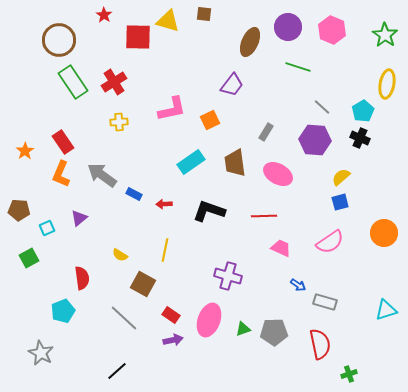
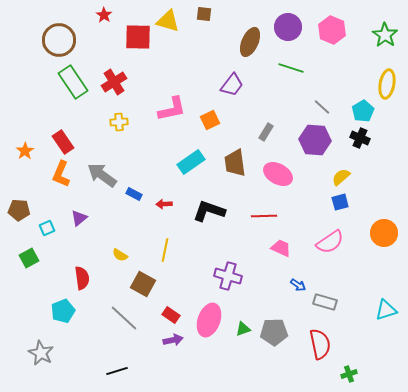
green line at (298, 67): moved 7 px left, 1 px down
black line at (117, 371): rotated 25 degrees clockwise
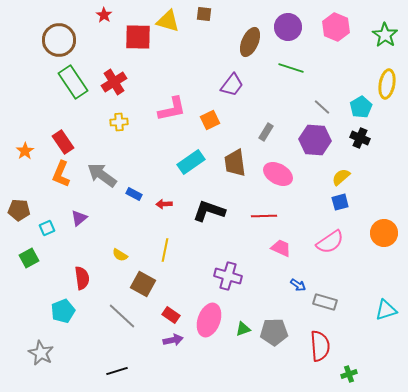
pink hexagon at (332, 30): moved 4 px right, 3 px up
cyan pentagon at (363, 111): moved 2 px left, 4 px up
gray line at (124, 318): moved 2 px left, 2 px up
red semicircle at (320, 344): moved 2 px down; rotated 8 degrees clockwise
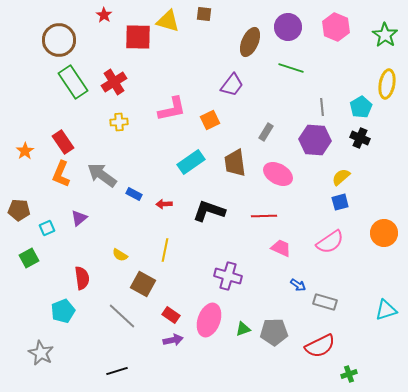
gray line at (322, 107): rotated 42 degrees clockwise
red semicircle at (320, 346): rotated 68 degrees clockwise
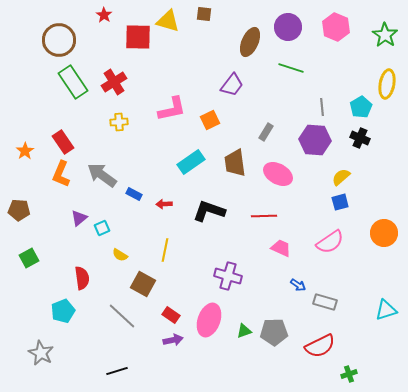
cyan square at (47, 228): moved 55 px right
green triangle at (243, 329): moved 1 px right, 2 px down
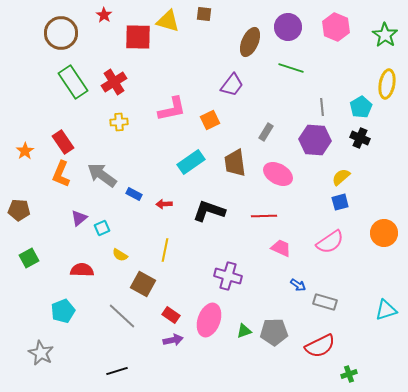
brown circle at (59, 40): moved 2 px right, 7 px up
red semicircle at (82, 278): moved 8 px up; rotated 80 degrees counterclockwise
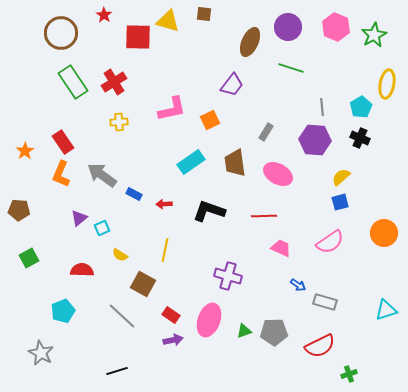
green star at (385, 35): moved 11 px left; rotated 10 degrees clockwise
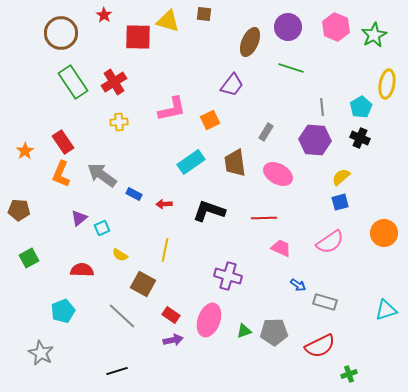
red line at (264, 216): moved 2 px down
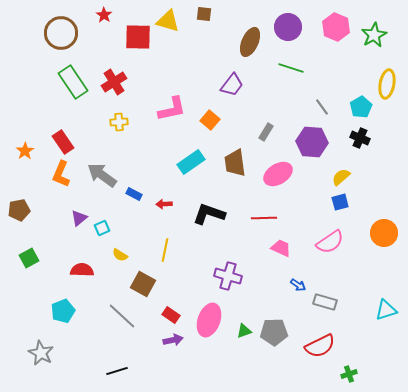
gray line at (322, 107): rotated 30 degrees counterclockwise
orange square at (210, 120): rotated 24 degrees counterclockwise
purple hexagon at (315, 140): moved 3 px left, 2 px down
pink ellipse at (278, 174): rotated 60 degrees counterclockwise
brown pentagon at (19, 210): rotated 15 degrees counterclockwise
black L-shape at (209, 211): moved 3 px down
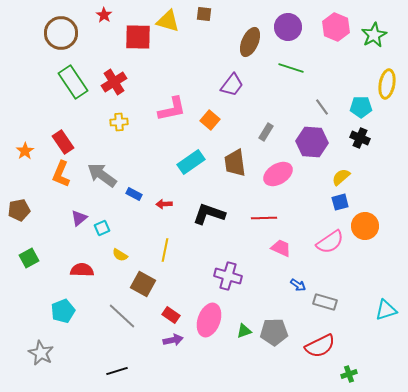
cyan pentagon at (361, 107): rotated 30 degrees clockwise
orange circle at (384, 233): moved 19 px left, 7 px up
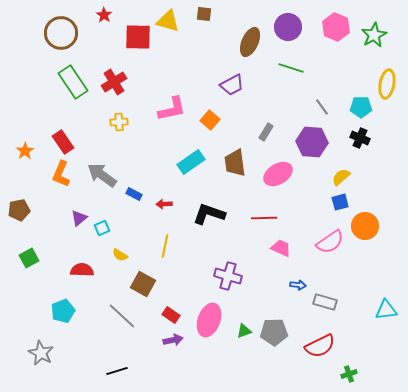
purple trapezoid at (232, 85): rotated 25 degrees clockwise
yellow line at (165, 250): moved 4 px up
blue arrow at (298, 285): rotated 28 degrees counterclockwise
cyan triangle at (386, 310): rotated 10 degrees clockwise
